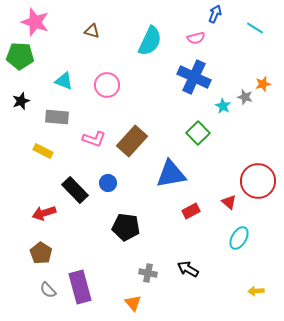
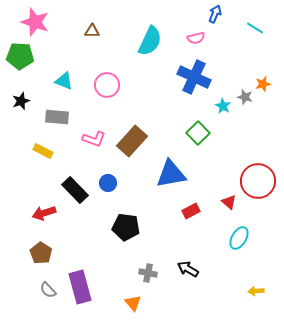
brown triangle: rotated 14 degrees counterclockwise
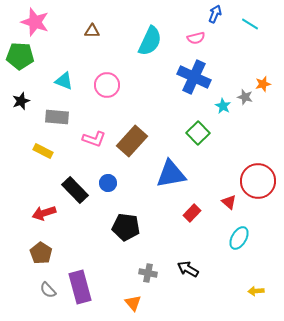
cyan line: moved 5 px left, 4 px up
red rectangle: moved 1 px right, 2 px down; rotated 18 degrees counterclockwise
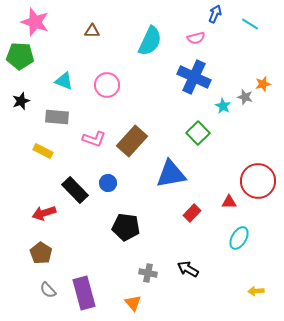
red triangle: rotated 42 degrees counterclockwise
purple rectangle: moved 4 px right, 6 px down
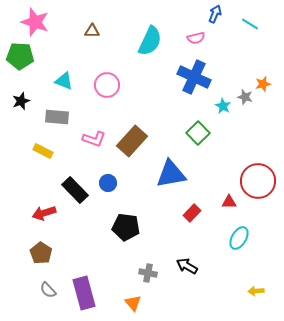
black arrow: moved 1 px left, 3 px up
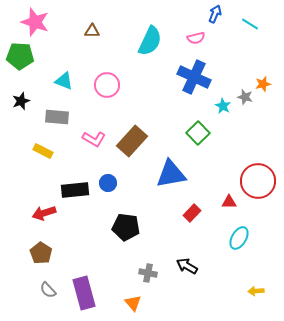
pink L-shape: rotated 10 degrees clockwise
black rectangle: rotated 52 degrees counterclockwise
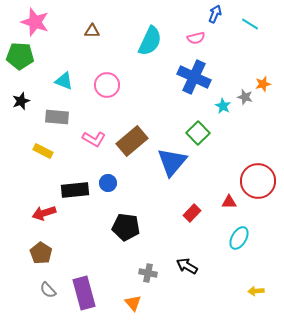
brown rectangle: rotated 8 degrees clockwise
blue triangle: moved 1 px right, 12 px up; rotated 40 degrees counterclockwise
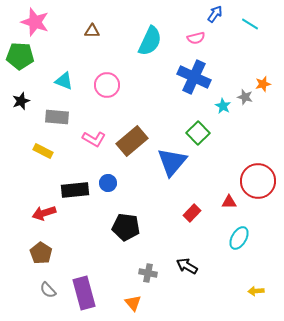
blue arrow: rotated 12 degrees clockwise
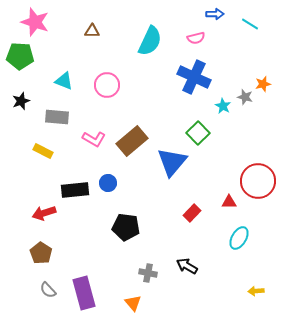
blue arrow: rotated 54 degrees clockwise
